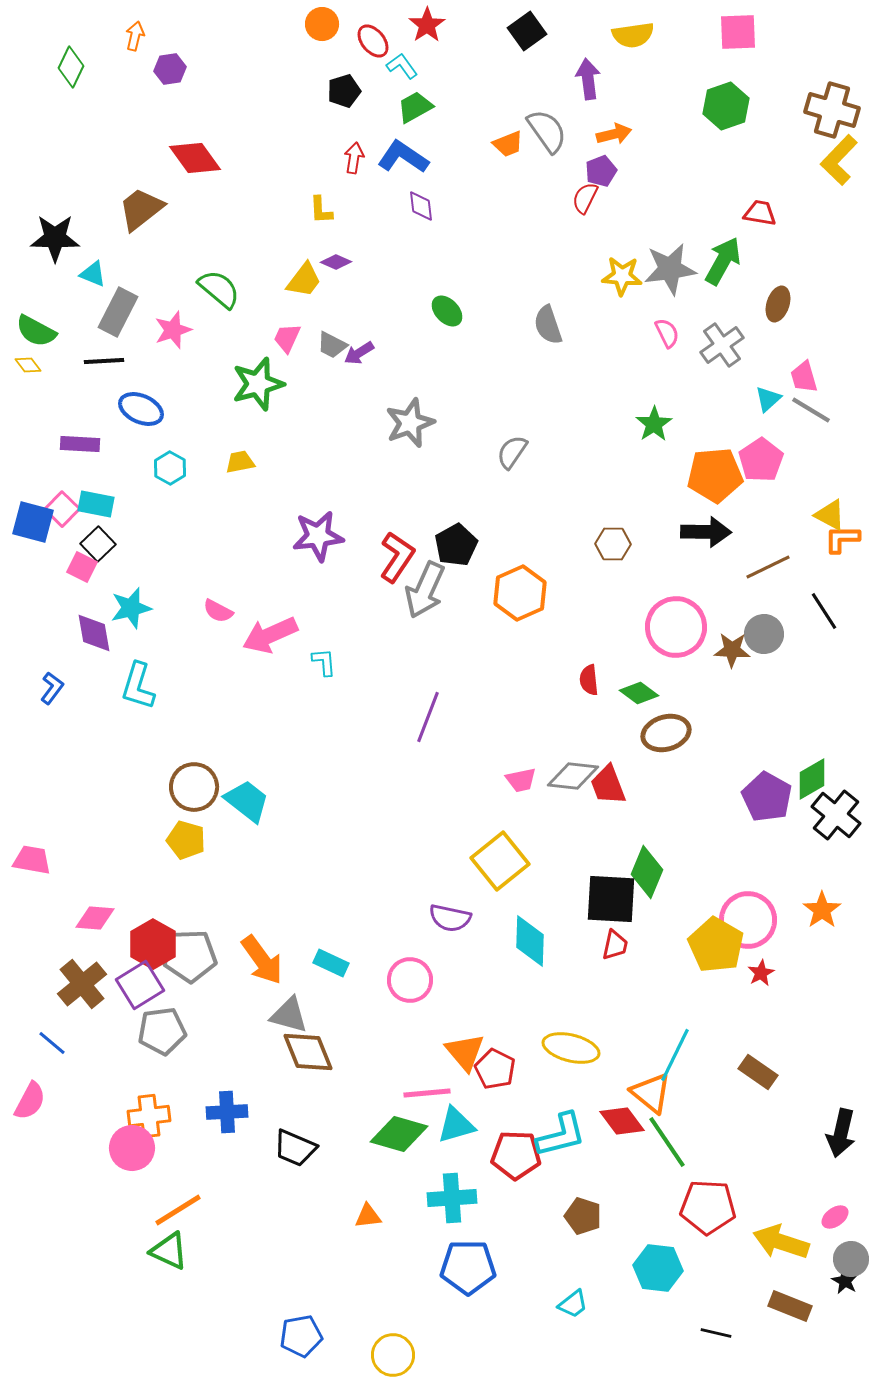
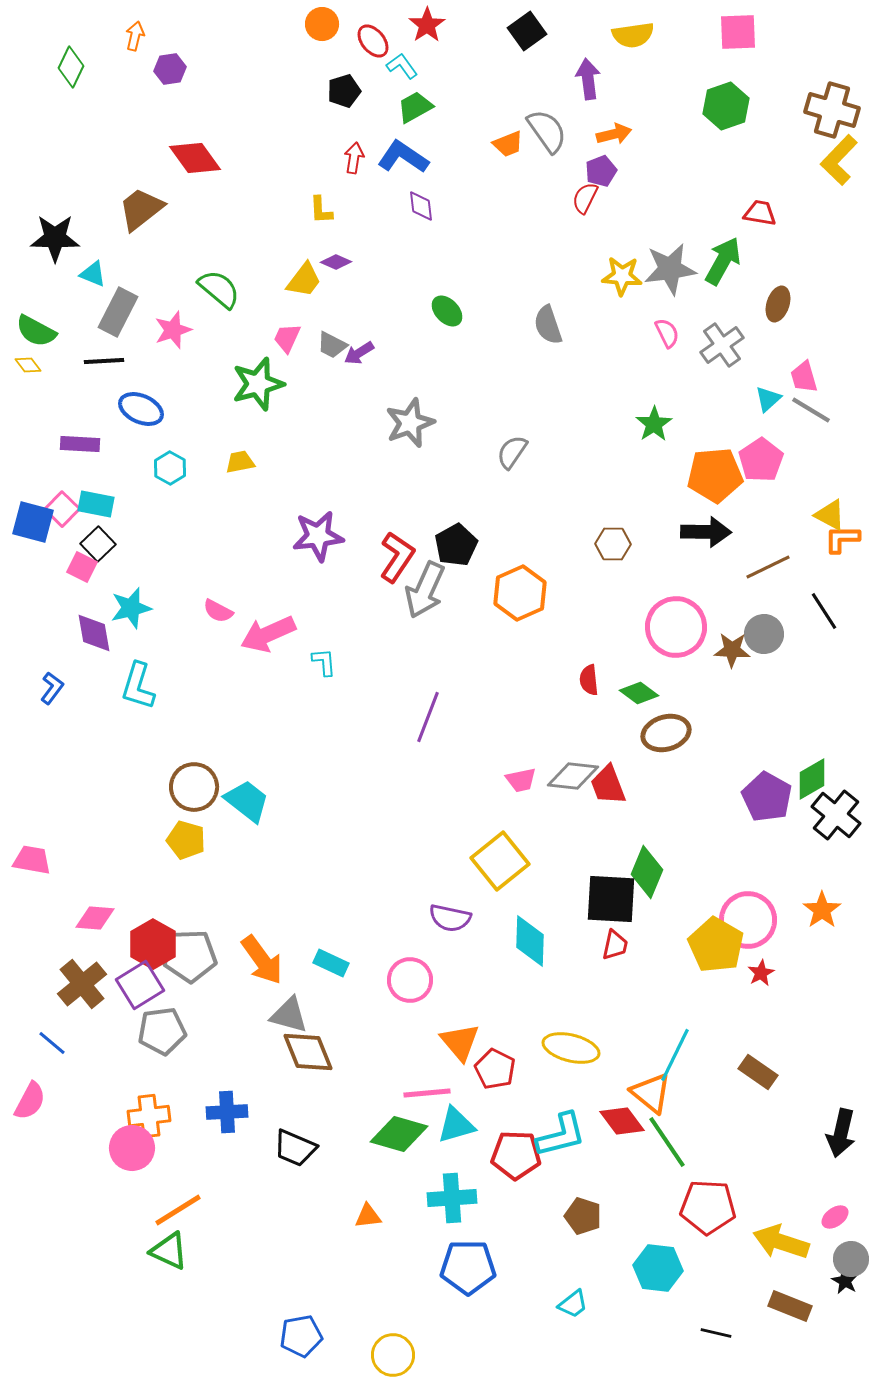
pink arrow at (270, 635): moved 2 px left, 1 px up
orange triangle at (465, 1052): moved 5 px left, 10 px up
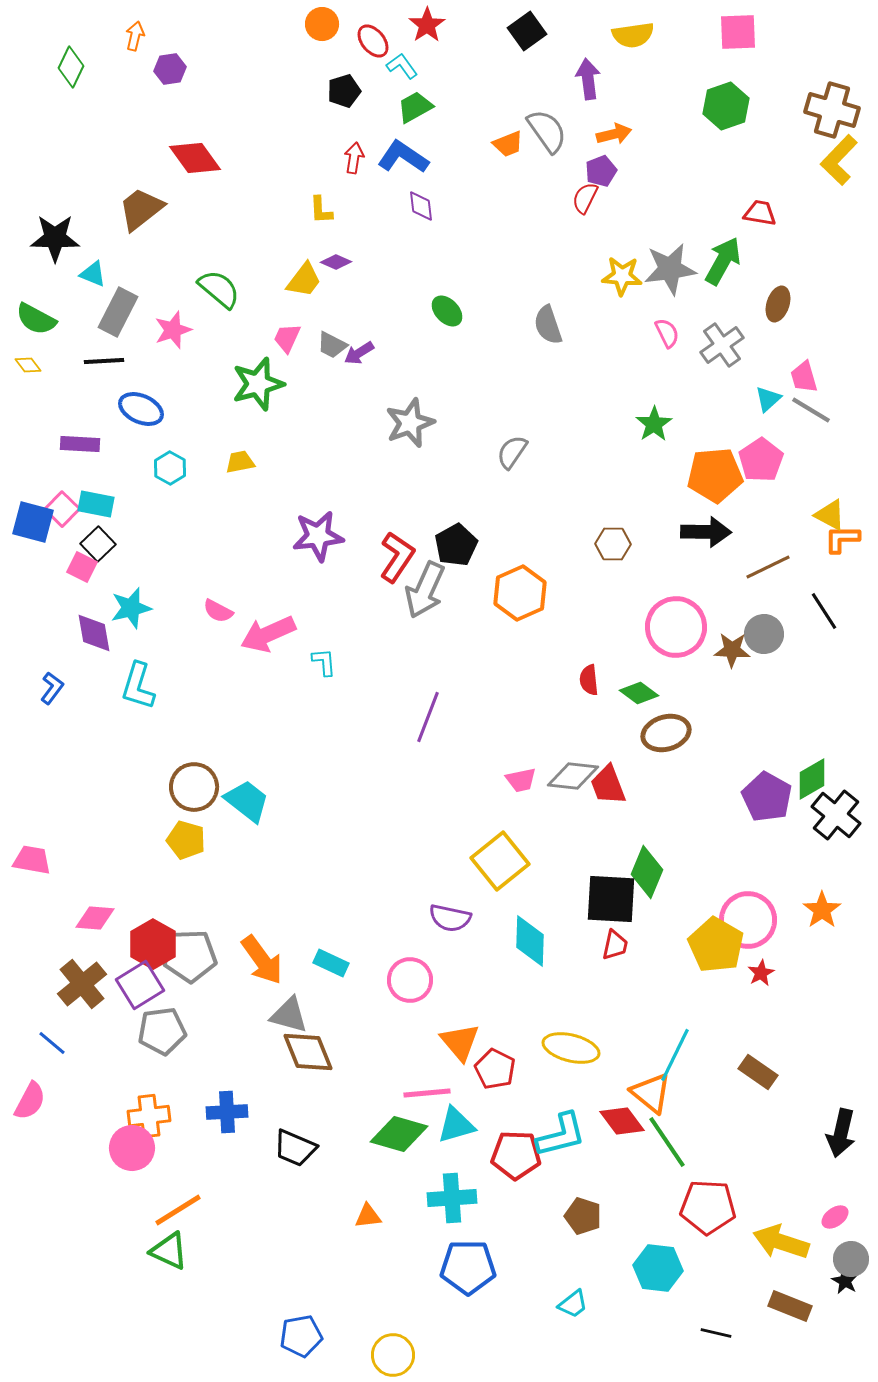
green semicircle at (36, 331): moved 12 px up
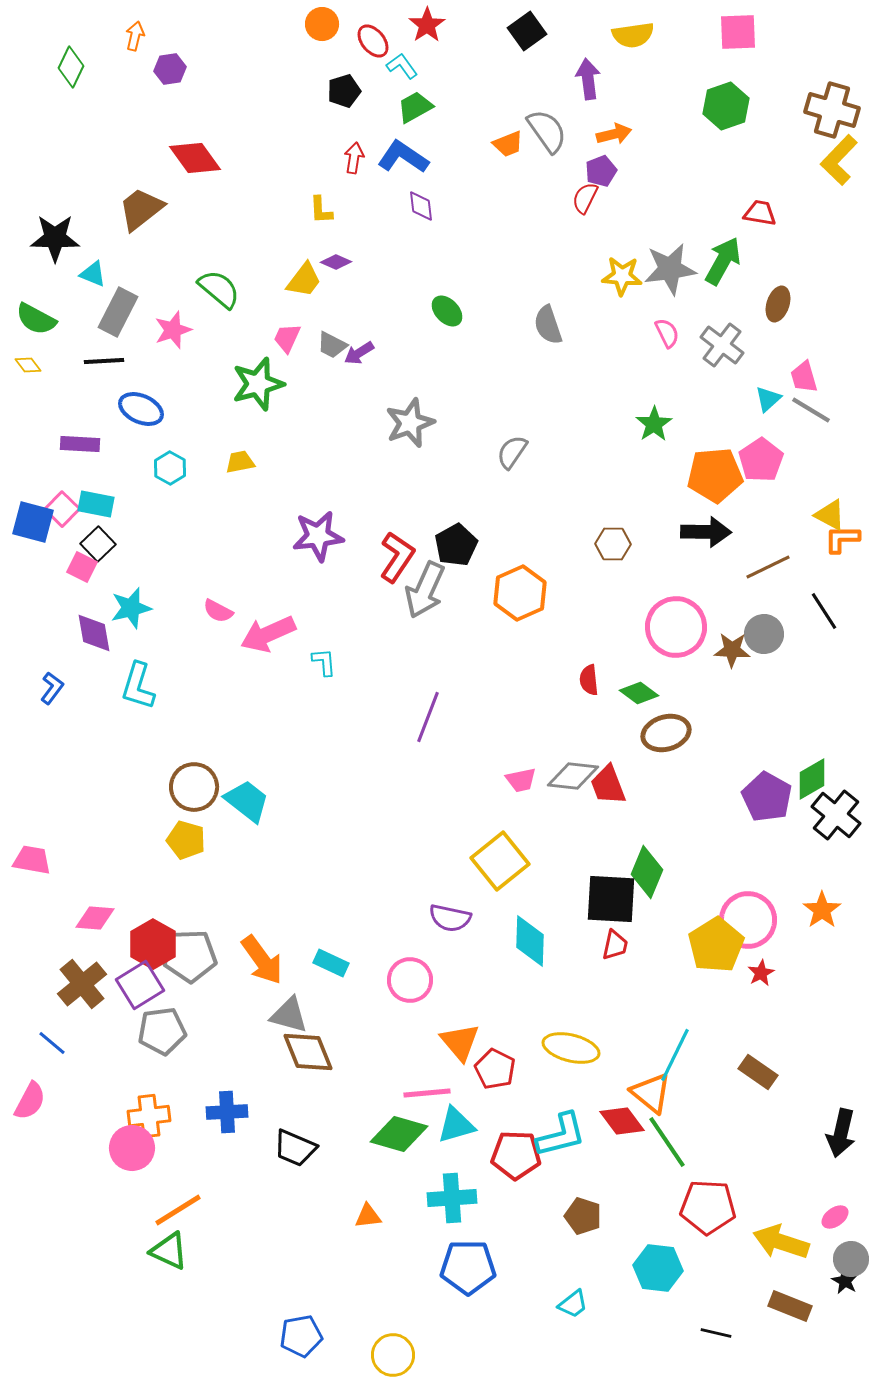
gray cross at (722, 345): rotated 18 degrees counterclockwise
yellow pentagon at (716, 945): rotated 10 degrees clockwise
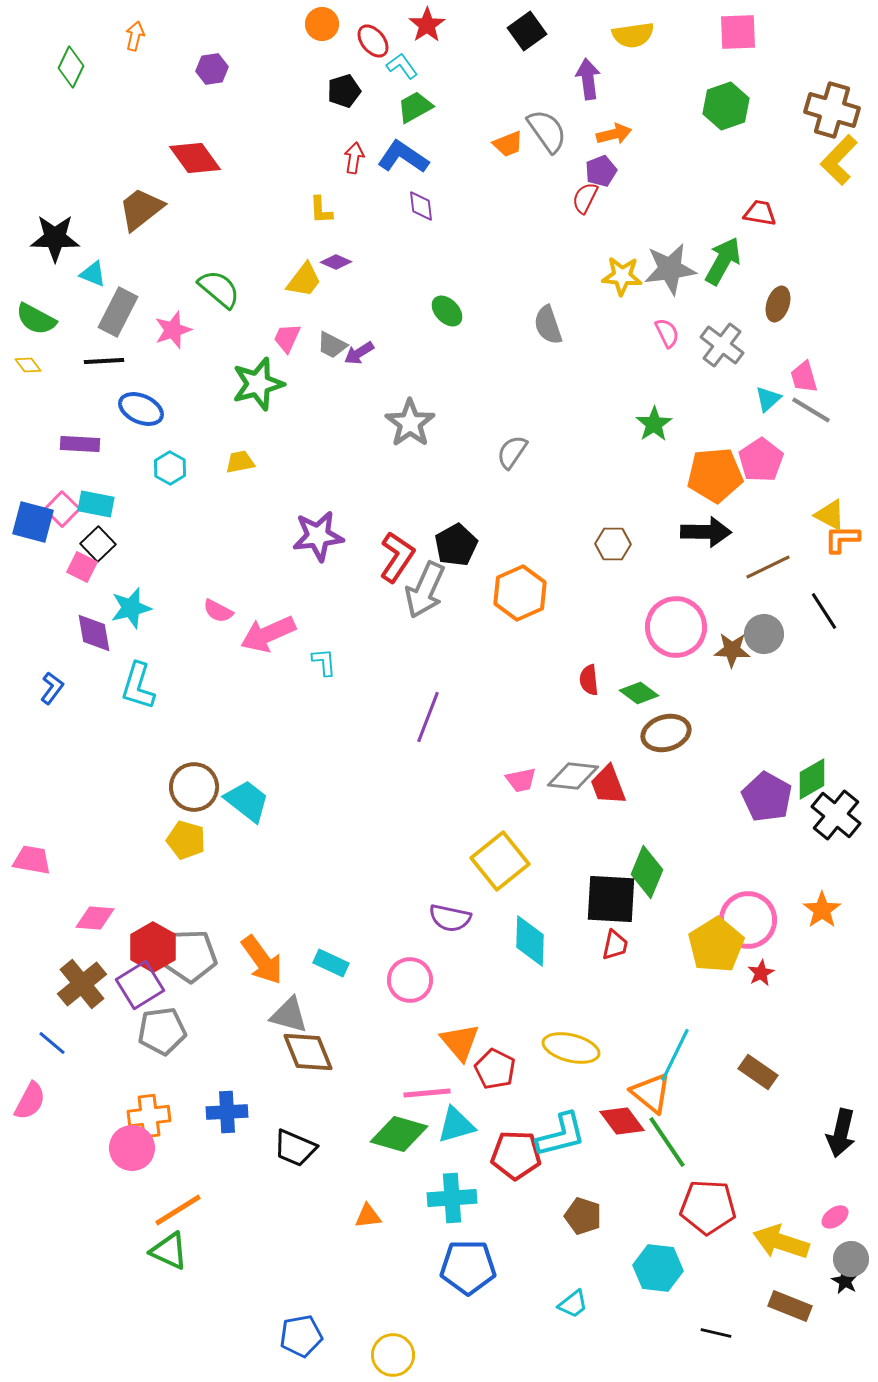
purple hexagon at (170, 69): moved 42 px right
gray star at (410, 423): rotated 15 degrees counterclockwise
red hexagon at (153, 944): moved 3 px down
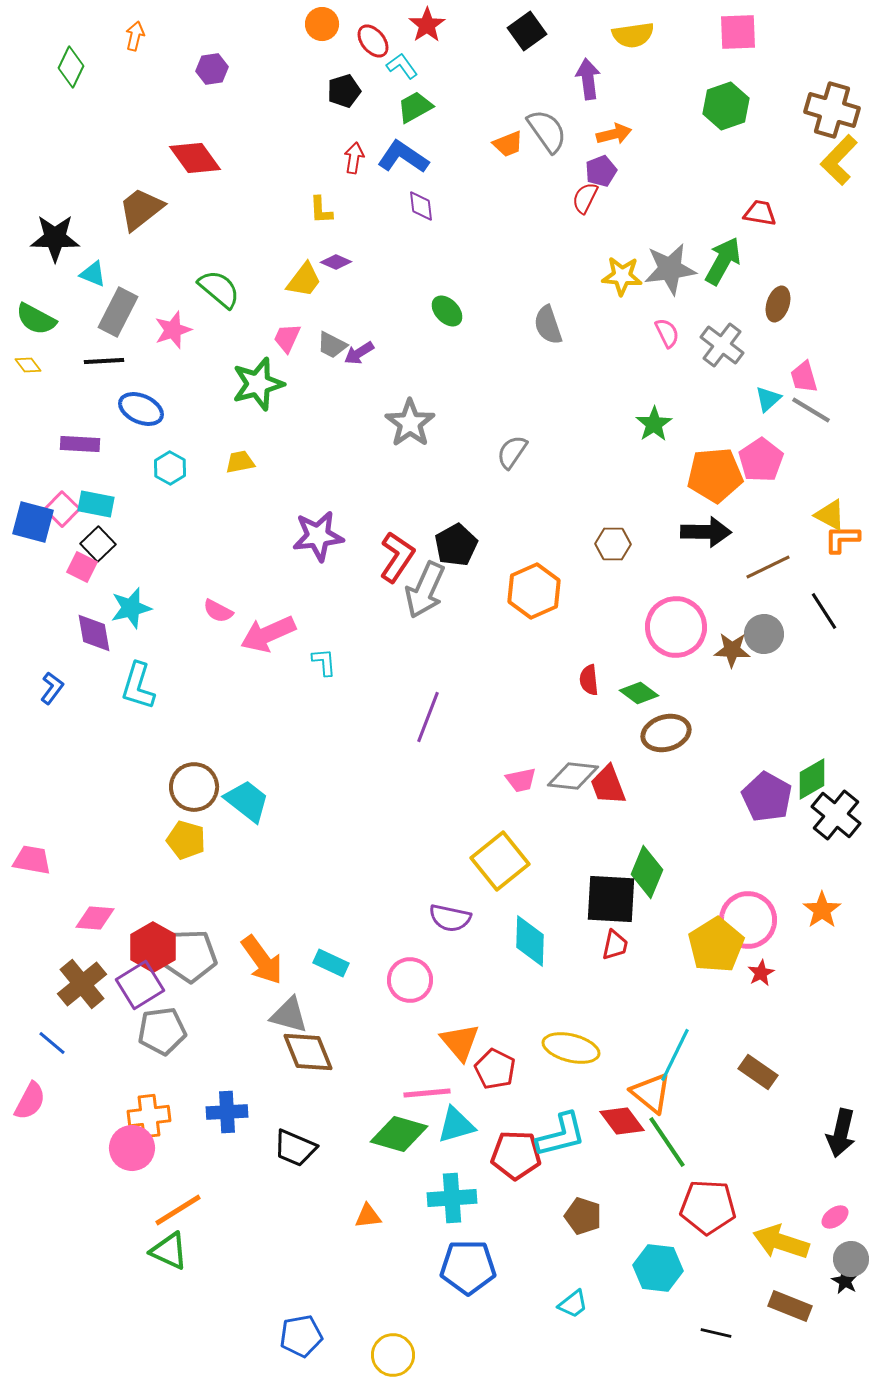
orange hexagon at (520, 593): moved 14 px right, 2 px up
